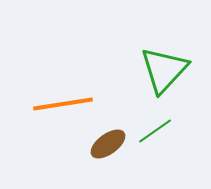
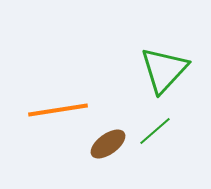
orange line: moved 5 px left, 6 px down
green line: rotated 6 degrees counterclockwise
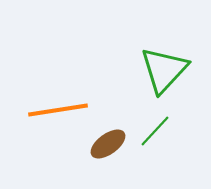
green line: rotated 6 degrees counterclockwise
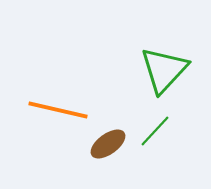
orange line: rotated 22 degrees clockwise
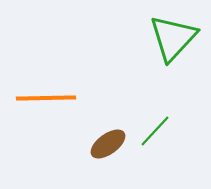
green triangle: moved 9 px right, 32 px up
orange line: moved 12 px left, 12 px up; rotated 14 degrees counterclockwise
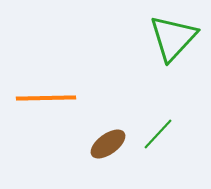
green line: moved 3 px right, 3 px down
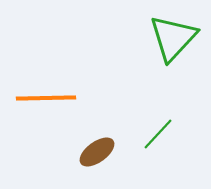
brown ellipse: moved 11 px left, 8 px down
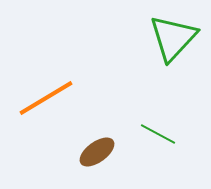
orange line: rotated 30 degrees counterclockwise
green line: rotated 75 degrees clockwise
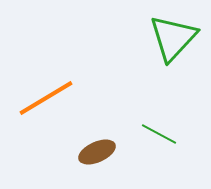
green line: moved 1 px right
brown ellipse: rotated 12 degrees clockwise
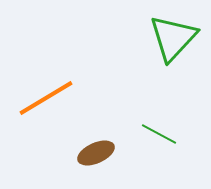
brown ellipse: moved 1 px left, 1 px down
